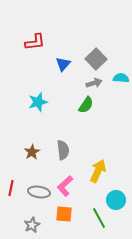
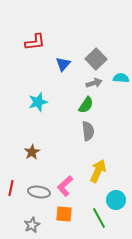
gray semicircle: moved 25 px right, 19 px up
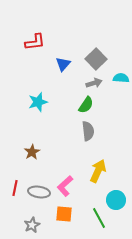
red line: moved 4 px right
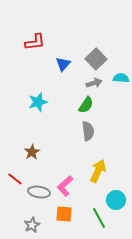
red line: moved 9 px up; rotated 63 degrees counterclockwise
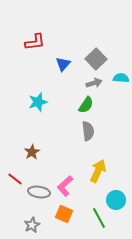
orange square: rotated 18 degrees clockwise
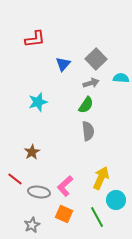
red L-shape: moved 3 px up
gray arrow: moved 3 px left
yellow arrow: moved 3 px right, 7 px down
green line: moved 2 px left, 1 px up
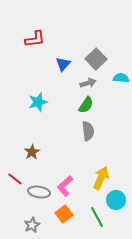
gray arrow: moved 3 px left
orange square: rotated 30 degrees clockwise
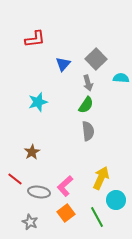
gray arrow: rotated 91 degrees clockwise
orange square: moved 2 px right, 1 px up
gray star: moved 2 px left, 3 px up; rotated 21 degrees counterclockwise
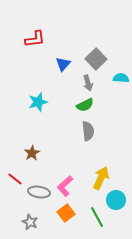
green semicircle: moved 1 px left; rotated 30 degrees clockwise
brown star: moved 1 px down
